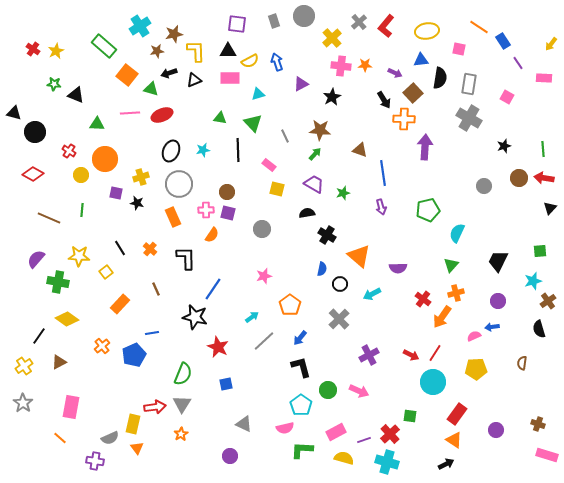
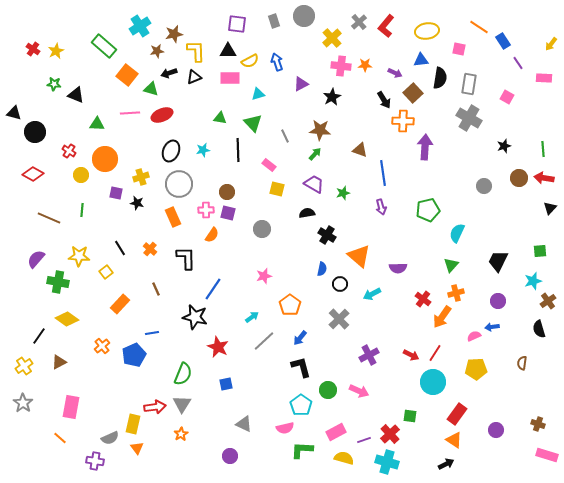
black triangle at (194, 80): moved 3 px up
orange cross at (404, 119): moved 1 px left, 2 px down
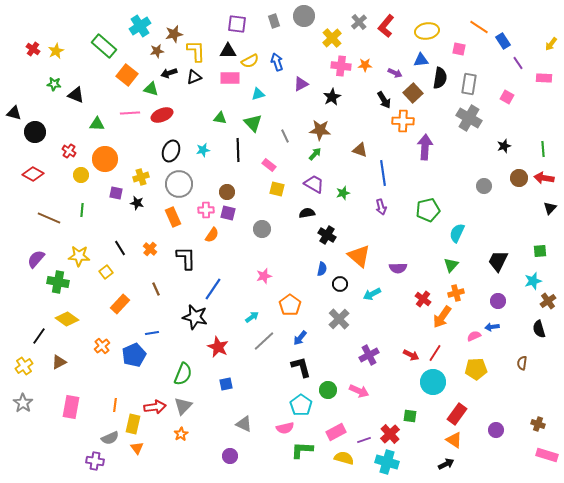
gray triangle at (182, 404): moved 1 px right, 2 px down; rotated 12 degrees clockwise
orange line at (60, 438): moved 55 px right, 33 px up; rotated 56 degrees clockwise
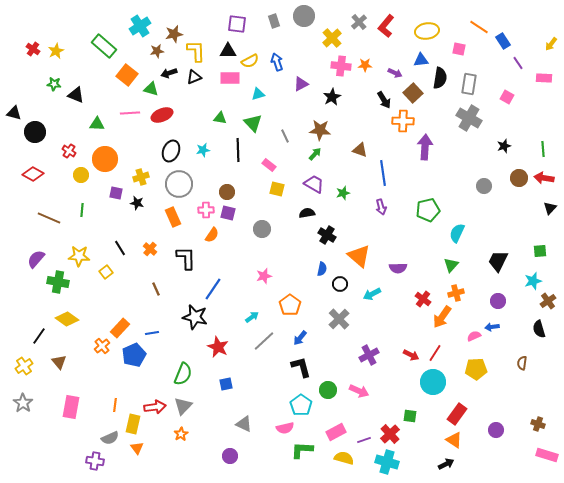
orange rectangle at (120, 304): moved 24 px down
brown triangle at (59, 362): rotated 42 degrees counterclockwise
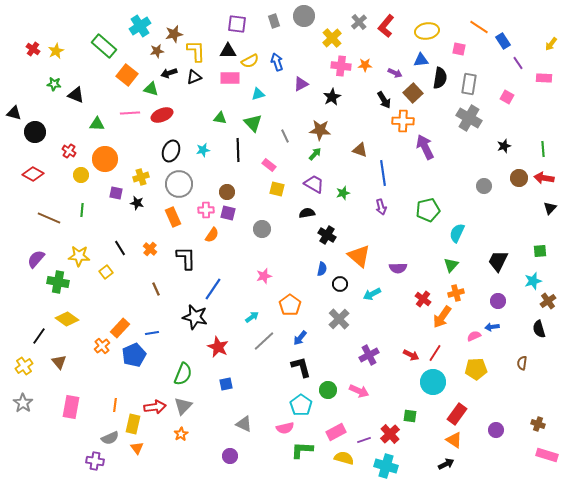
purple arrow at (425, 147): rotated 30 degrees counterclockwise
cyan cross at (387, 462): moved 1 px left, 4 px down
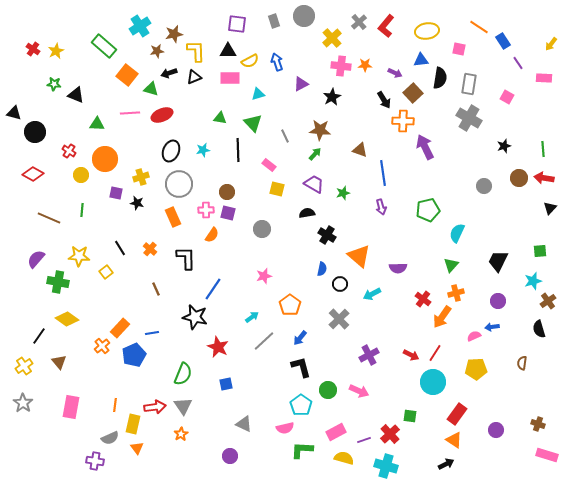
gray triangle at (183, 406): rotated 18 degrees counterclockwise
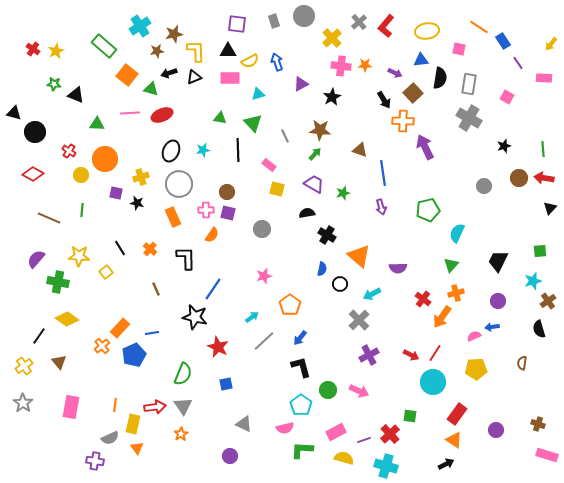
gray cross at (339, 319): moved 20 px right, 1 px down
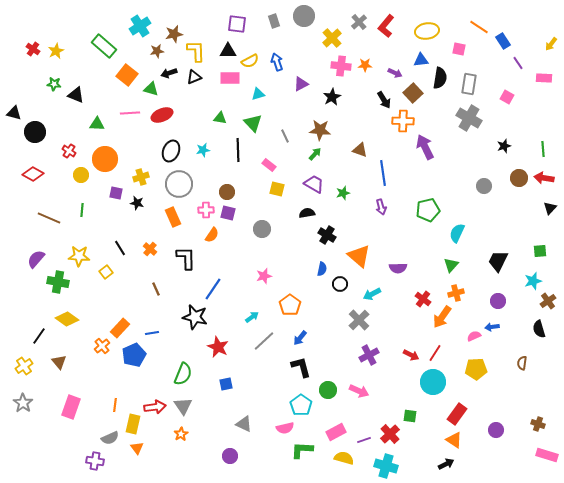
pink rectangle at (71, 407): rotated 10 degrees clockwise
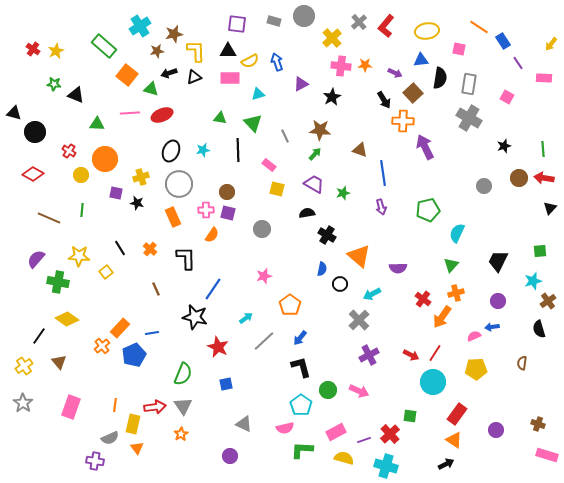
gray rectangle at (274, 21): rotated 56 degrees counterclockwise
cyan arrow at (252, 317): moved 6 px left, 1 px down
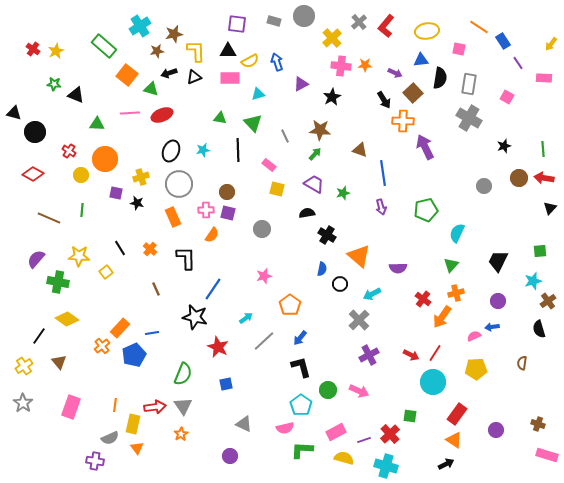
green pentagon at (428, 210): moved 2 px left
